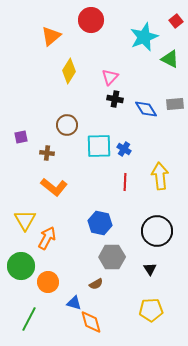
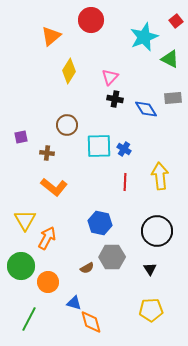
gray rectangle: moved 2 px left, 6 px up
brown semicircle: moved 9 px left, 16 px up
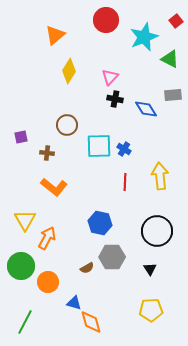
red circle: moved 15 px right
orange triangle: moved 4 px right, 1 px up
gray rectangle: moved 3 px up
green line: moved 4 px left, 3 px down
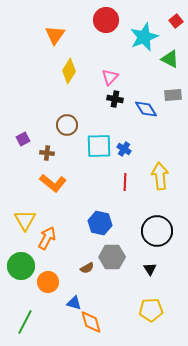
orange triangle: rotated 15 degrees counterclockwise
purple square: moved 2 px right, 2 px down; rotated 16 degrees counterclockwise
orange L-shape: moved 1 px left, 4 px up
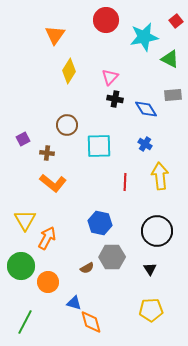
cyan star: rotated 12 degrees clockwise
blue cross: moved 21 px right, 5 px up
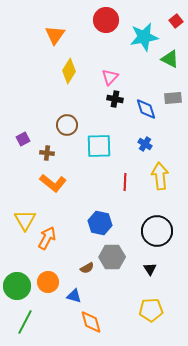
gray rectangle: moved 3 px down
blue diamond: rotated 15 degrees clockwise
green circle: moved 4 px left, 20 px down
blue triangle: moved 7 px up
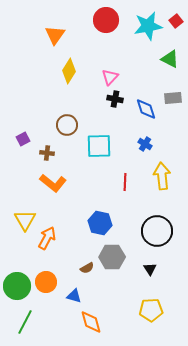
cyan star: moved 4 px right, 11 px up
yellow arrow: moved 2 px right
orange circle: moved 2 px left
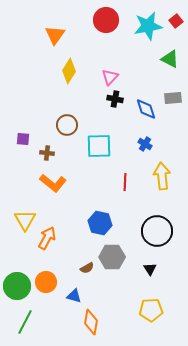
purple square: rotated 32 degrees clockwise
orange diamond: rotated 25 degrees clockwise
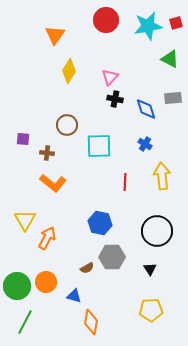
red square: moved 2 px down; rotated 24 degrees clockwise
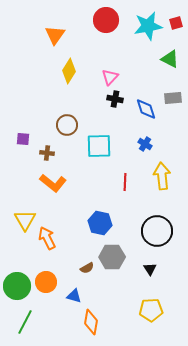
orange arrow: rotated 55 degrees counterclockwise
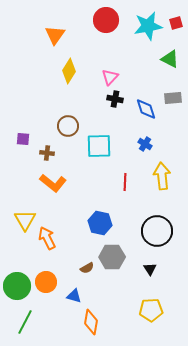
brown circle: moved 1 px right, 1 px down
